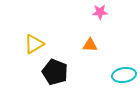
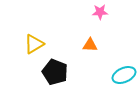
cyan ellipse: rotated 15 degrees counterclockwise
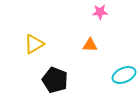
black pentagon: moved 8 px down
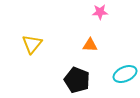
yellow triangle: moved 2 px left; rotated 20 degrees counterclockwise
cyan ellipse: moved 1 px right, 1 px up
black pentagon: moved 22 px right
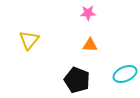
pink star: moved 12 px left, 1 px down
yellow triangle: moved 3 px left, 4 px up
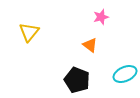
pink star: moved 13 px right, 4 px down; rotated 14 degrees counterclockwise
yellow triangle: moved 8 px up
orange triangle: rotated 35 degrees clockwise
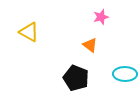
yellow triangle: rotated 40 degrees counterclockwise
cyan ellipse: rotated 25 degrees clockwise
black pentagon: moved 1 px left, 2 px up
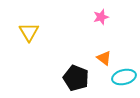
yellow triangle: rotated 30 degrees clockwise
orange triangle: moved 14 px right, 13 px down
cyan ellipse: moved 1 px left, 3 px down; rotated 15 degrees counterclockwise
